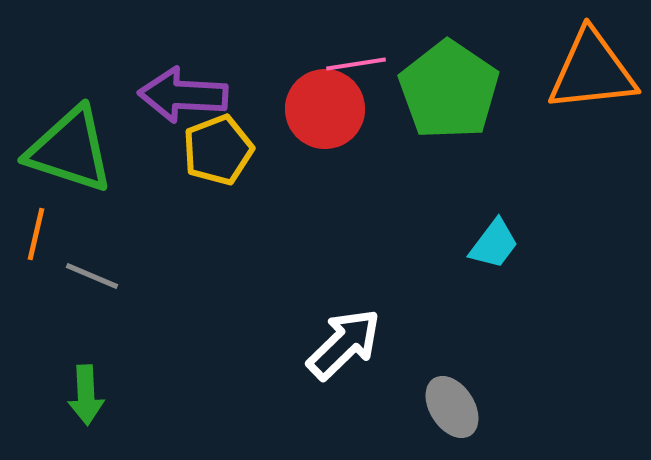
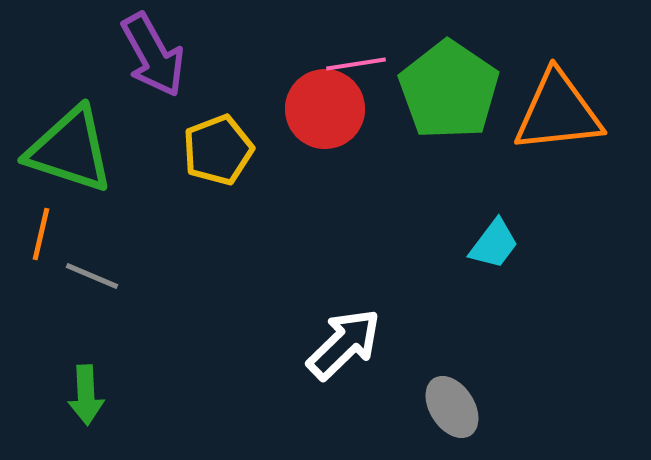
orange triangle: moved 34 px left, 41 px down
purple arrow: moved 30 px left, 40 px up; rotated 122 degrees counterclockwise
orange line: moved 5 px right
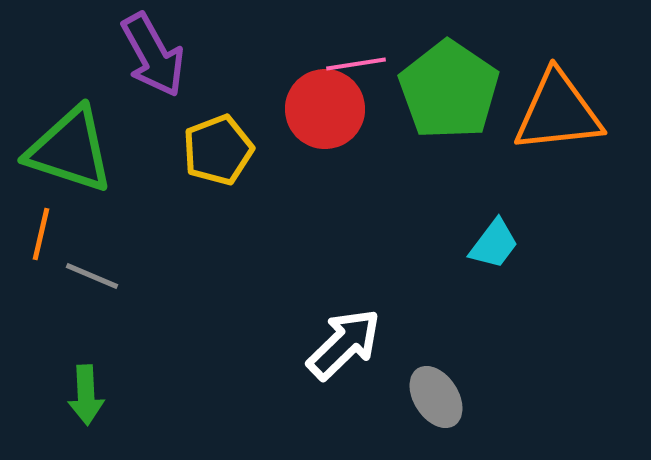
gray ellipse: moved 16 px left, 10 px up
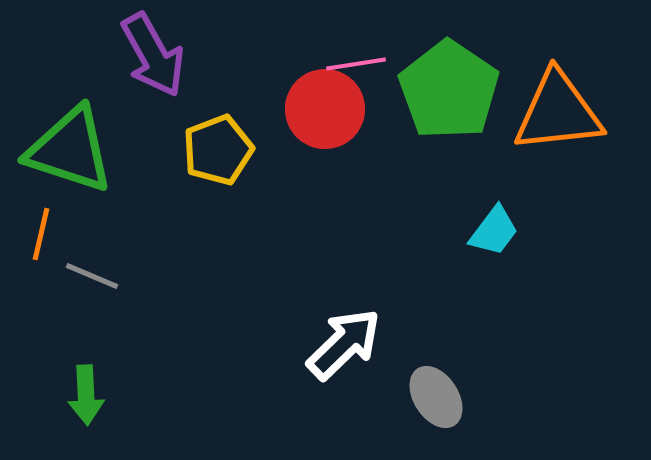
cyan trapezoid: moved 13 px up
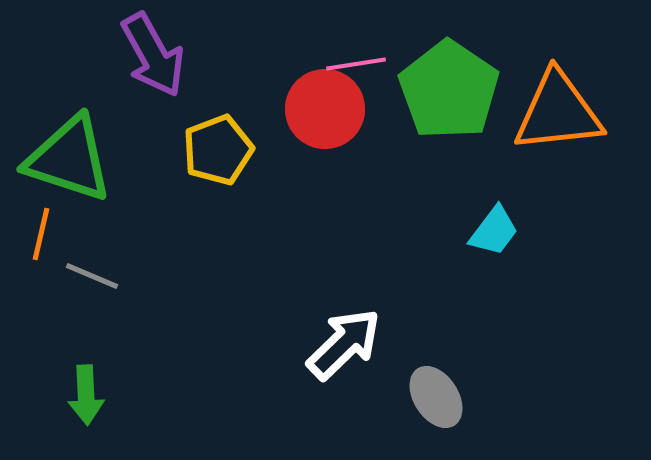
green triangle: moved 1 px left, 9 px down
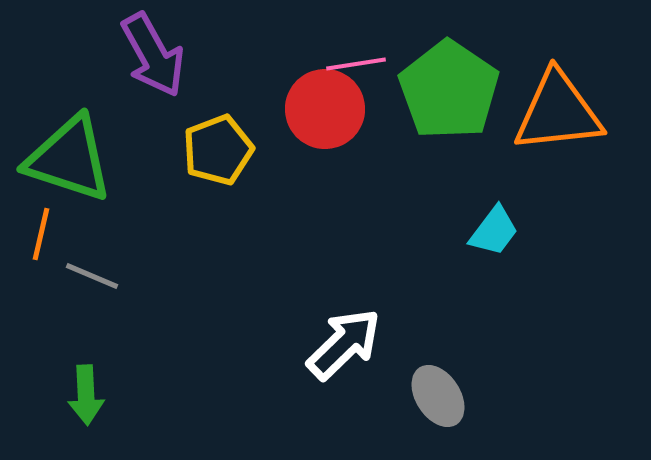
gray ellipse: moved 2 px right, 1 px up
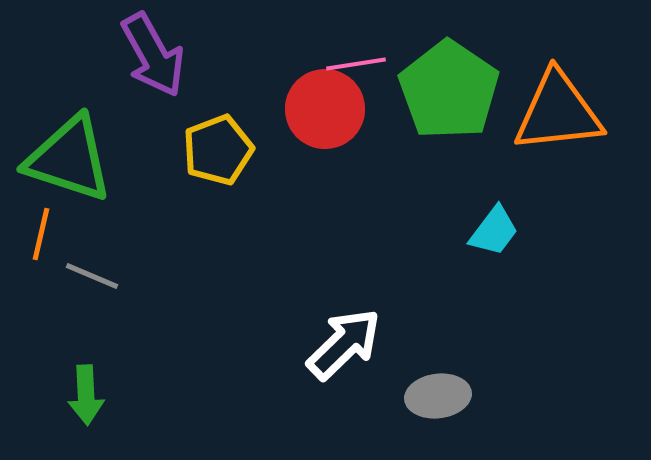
gray ellipse: rotated 64 degrees counterclockwise
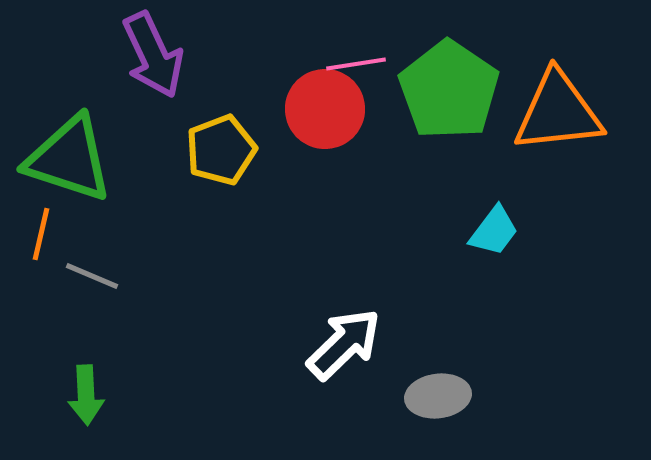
purple arrow: rotated 4 degrees clockwise
yellow pentagon: moved 3 px right
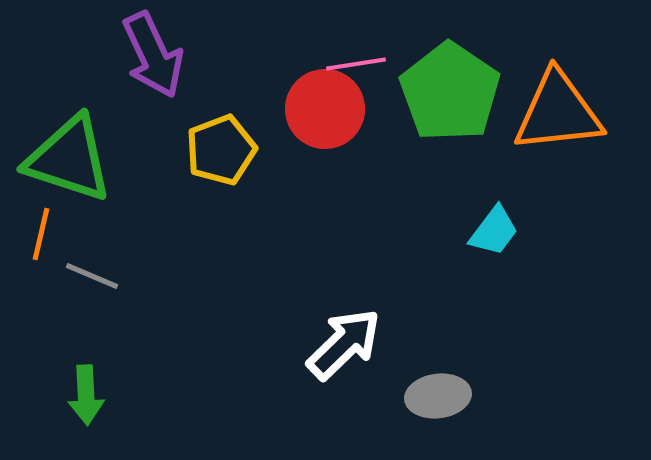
green pentagon: moved 1 px right, 2 px down
